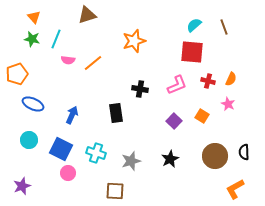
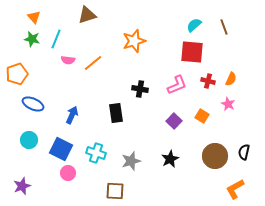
black semicircle: rotated 14 degrees clockwise
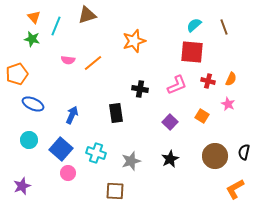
cyan line: moved 13 px up
purple square: moved 4 px left, 1 px down
blue square: rotated 15 degrees clockwise
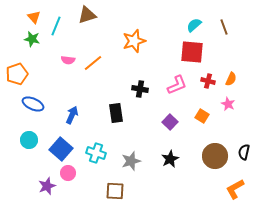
purple star: moved 25 px right
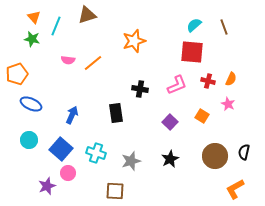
blue ellipse: moved 2 px left
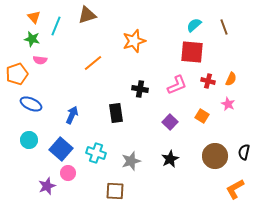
pink semicircle: moved 28 px left
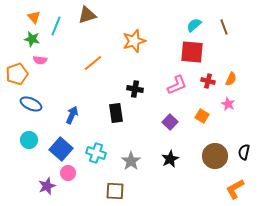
black cross: moved 5 px left
gray star: rotated 18 degrees counterclockwise
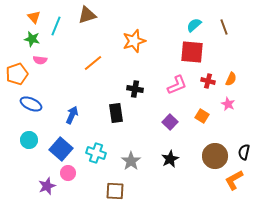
orange L-shape: moved 1 px left, 9 px up
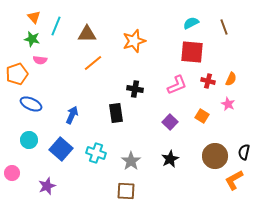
brown triangle: moved 19 px down; rotated 18 degrees clockwise
cyan semicircle: moved 3 px left, 2 px up; rotated 14 degrees clockwise
pink circle: moved 56 px left
brown square: moved 11 px right
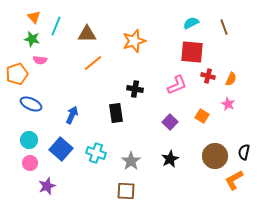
red cross: moved 5 px up
pink circle: moved 18 px right, 10 px up
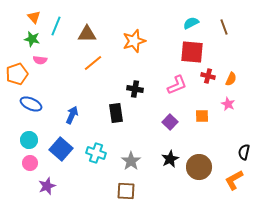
orange square: rotated 32 degrees counterclockwise
brown circle: moved 16 px left, 11 px down
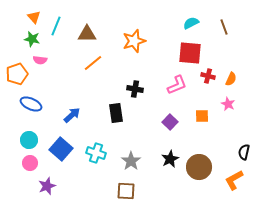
red square: moved 2 px left, 1 px down
blue arrow: rotated 24 degrees clockwise
